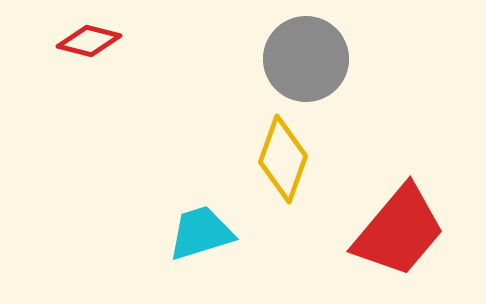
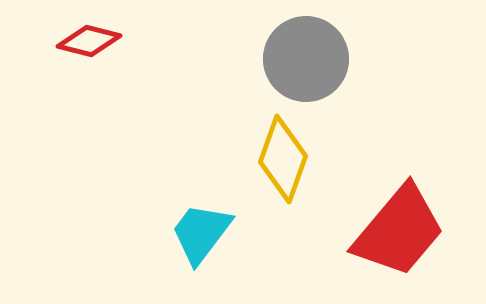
cyan trapezoid: rotated 36 degrees counterclockwise
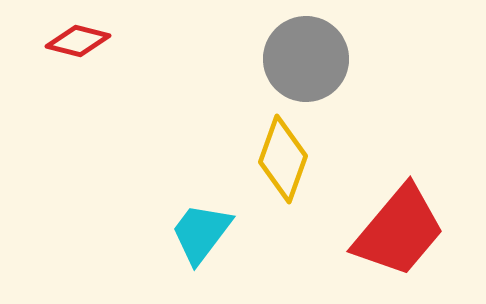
red diamond: moved 11 px left
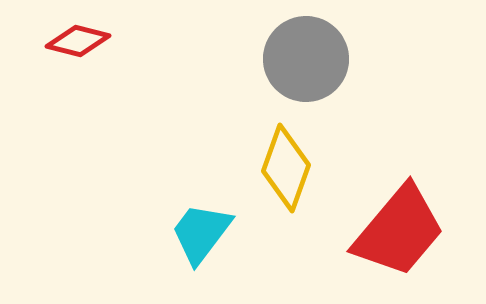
yellow diamond: moved 3 px right, 9 px down
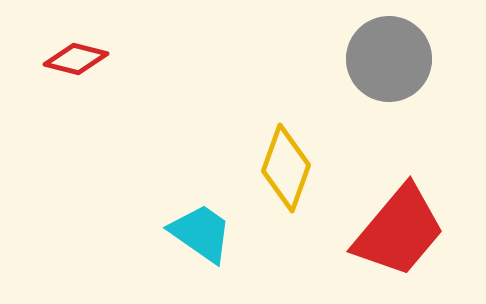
red diamond: moved 2 px left, 18 px down
gray circle: moved 83 px right
cyan trapezoid: rotated 88 degrees clockwise
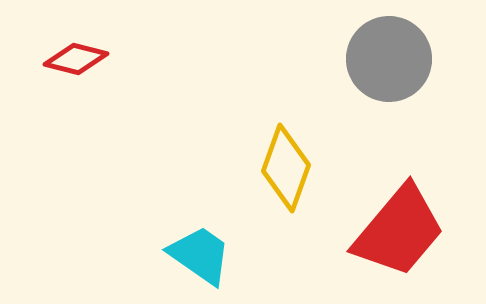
cyan trapezoid: moved 1 px left, 22 px down
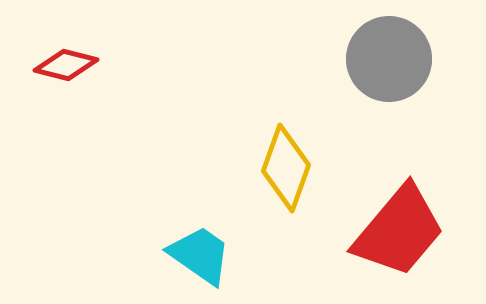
red diamond: moved 10 px left, 6 px down
